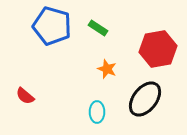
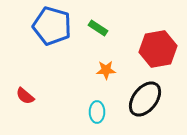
orange star: moved 1 px left, 1 px down; rotated 24 degrees counterclockwise
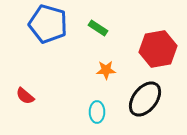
blue pentagon: moved 4 px left, 2 px up
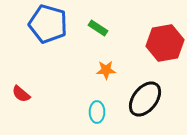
red hexagon: moved 7 px right, 6 px up
red semicircle: moved 4 px left, 2 px up
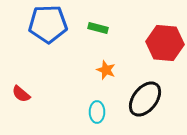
blue pentagon: rotated 18 degrees counterclockwise
green rectangle: rotated 18 degrees counterclockwise
red hexagon: rotated 15 degrees clockwise
orange star: rotated 24 degrees clockwise
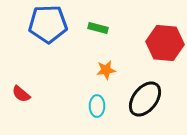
orange star: rotated 30 degrees counterclockwise
cyan ellipse: moved 6 px up
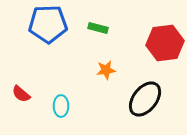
red hexagon: rotated 12 degrees counterclockwise
cyan ellipse: moved 36 px left
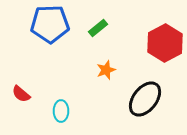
blue pentagon: moved 2 px right
green rectangle: rotated 54 degrees counterclockwise
red hexagon: rotated 21 degrees counterclockwise
orange star: rotated 12 degrees counterclockwise
cyan ellipse: moved 5 px down
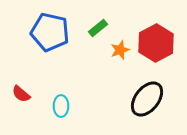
blue pentagon: moved 8 px down; rotated 15 degrees clockwise
red hexagon: moved 9 px left
orange star: moved 14 px right, 20 px up
black ellipse: moved 2 px right
cyan ellipse: moved 5 px up
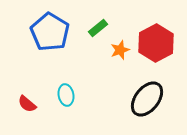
blue pentagon: rotated 18 degrees clockwise
red semicircle: moved 6 px right, 10 px down
cyan ellipse: moved 5 px right, 11 px up; rotated 10 degrees counterclockwise
